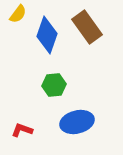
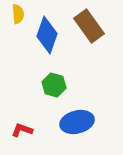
yellow semicircle: rotated 42 degrees counterclockwise
brown rectangle: moved 2 px right, 1 px up
green hexagon: rotated 20 degrees clockwise
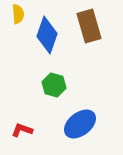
brown rectangle: rotated 20 degrees clockwise
blue ellipse: moved 3 px right, 2 px down; rotated 24 degrees counterclockwise
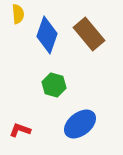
brown rectangle: moved 8 px down; rotated 24 degrees counterclockwise
red L-shape: moved 2 px left
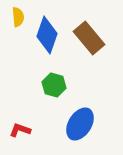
yellow semicircle: moved 3 px down
brown rectangle: moved 4 px down
blue ellipse: rotated 20 degrees counterclockwise
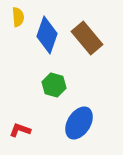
brown rectangle: moved 2 px left
blue ellipse: moved 1 px left, 1 px up
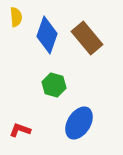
yellow semicircle: moved 2 px left
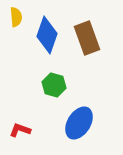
brown rectangle: rotated 20 degrees clockwise
